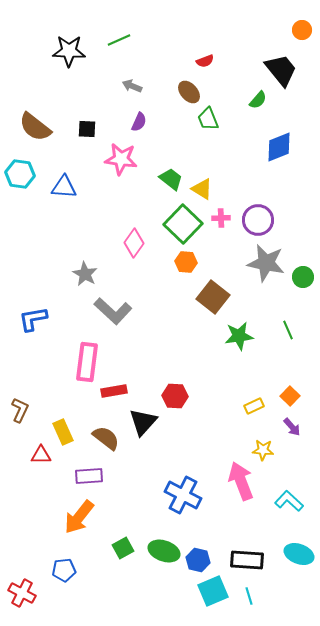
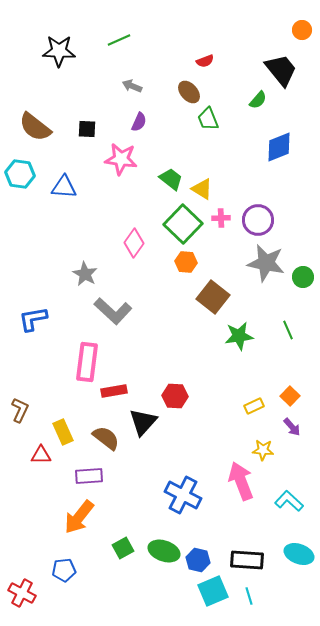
black star at (69, 51): moved 10 px left
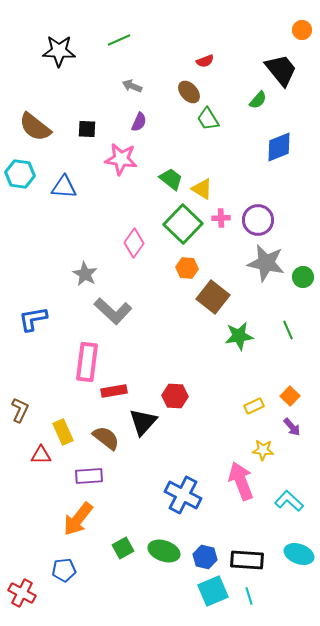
green trapezoid at (208, 119): rotated 10 degrees counterclockwise
orange hexagon at (186, 262): moved 1 px right, 6 px down
orange arrow at (79, 517): moved 1 px left, 2 px down
blue hexagon at (198, 560): moved 7 px right, 3 px up
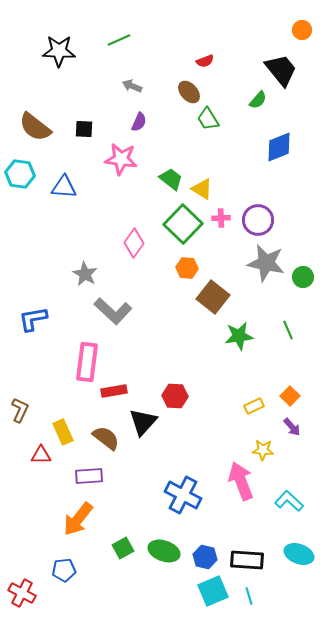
black square at (87, 129): moved 3 px left
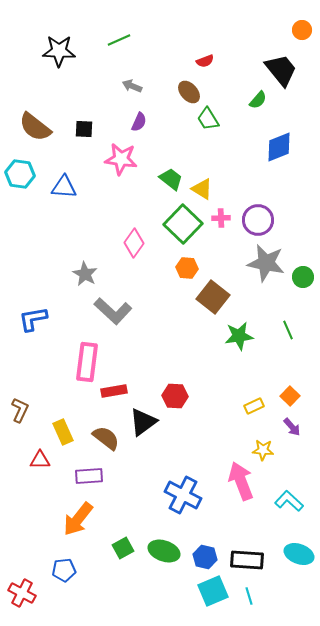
black triangle at (143, 422): rotated 12 degrees clockwise
red triangle at (41, 455): moved 1 px left, 5 px down
